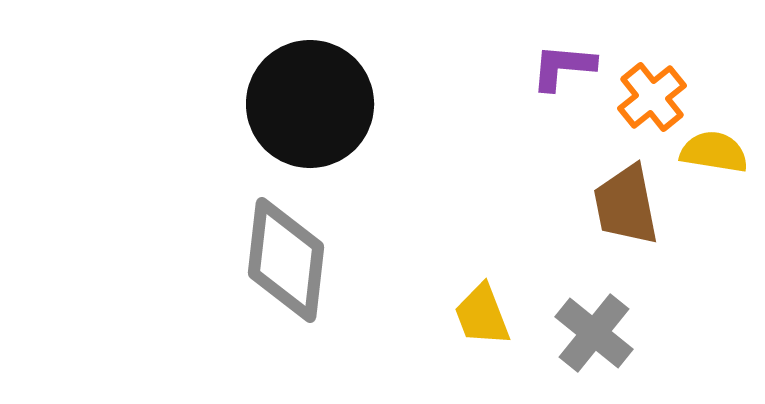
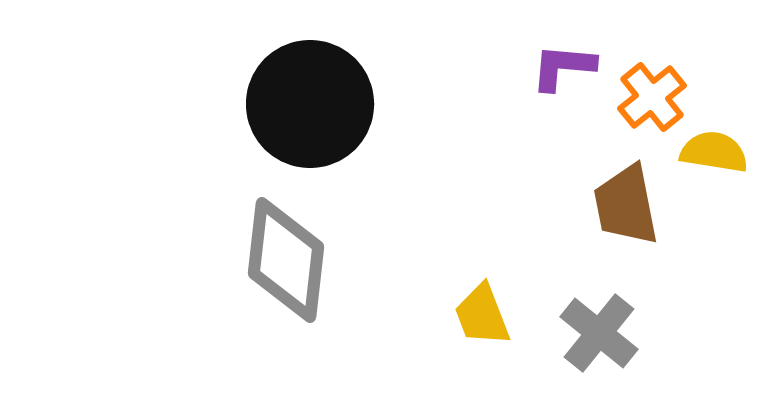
gray cross: moved 5 px right
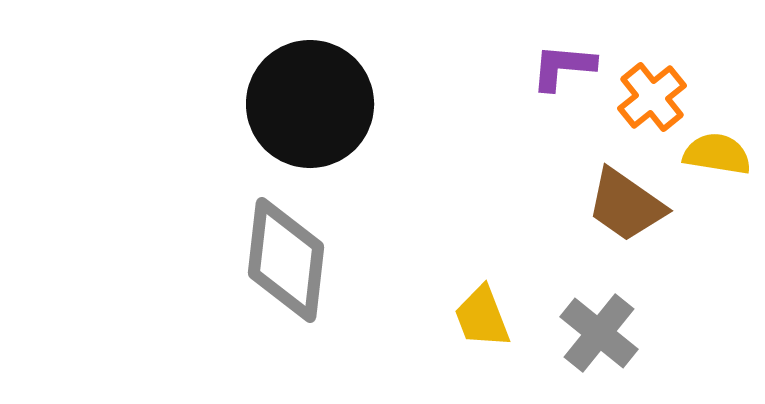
yellow semicircle: moved 3 px right, 2 px down
brown trapezoid: rotated 44 degrees counterclockwise
yellow trapezoid: moved 2 px down
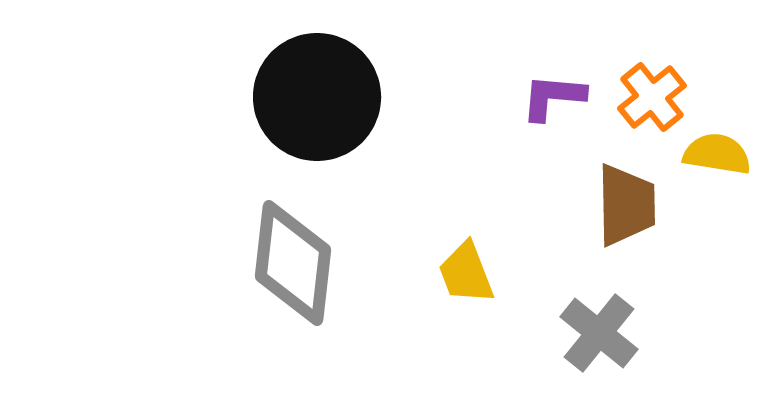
purple L-shape: moved 10 px left, 30 px down
black circle: moved 7 px right, 7 px up
brown trapezoid: rotated 126 degrees counterclockwise
gray diamond: moved 7 px right, 3 px down
yellow trapezoid: moved 16 px left, 44 px up
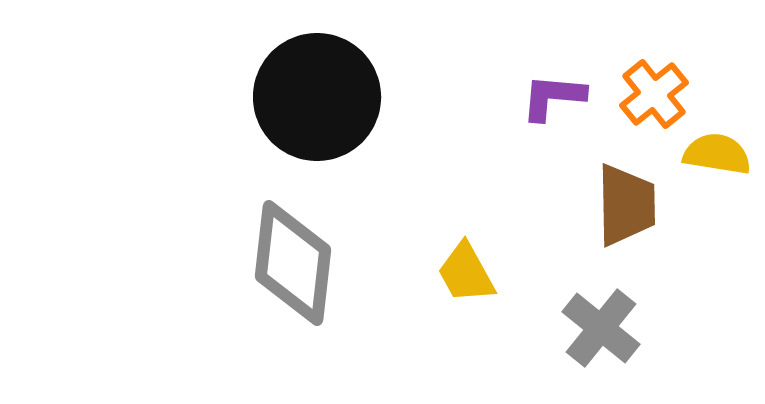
orange cross: moved 2 px right, 3 px up
yellow trapezoid: rotated 8 degrees counterclockwise
gray cross: moved 2 px right, 5 px up
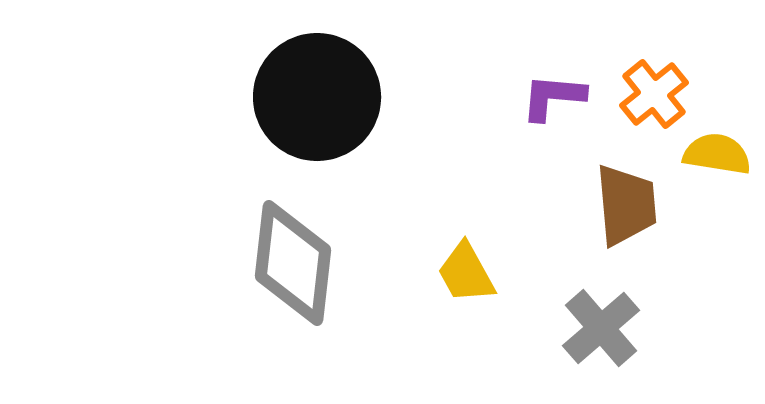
brown trapezoid: rotated 4 degrees counterclockwise
gray cross: rotated 10 degrees clockwise
